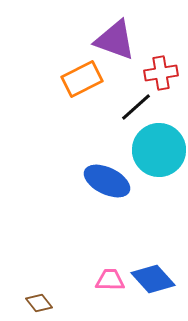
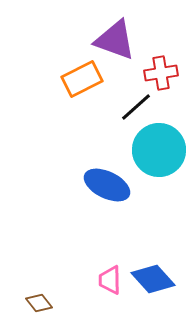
blue ellipse: moved 4 px down
pink trapezoid: rotated 92 degrees counterclockwise
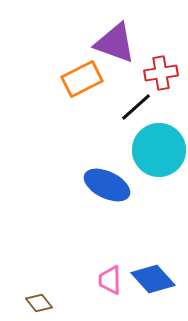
purple triangle: moved 3 px down
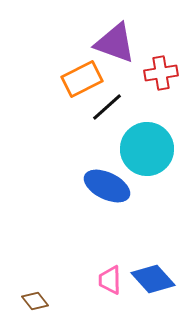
black line: moved 29 px left
cyan circle: moved 12 px left, 1 px up
blue ellipse: moved 1 px down
brown diamond: moved 4 px left, 2 px up
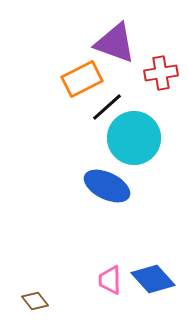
cyan circle: moved 13 px left, 11 px up
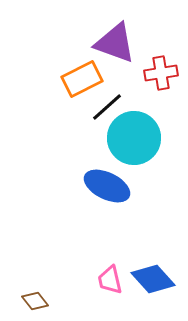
pink trapezoid: rotated 12 degrees counterclockwise
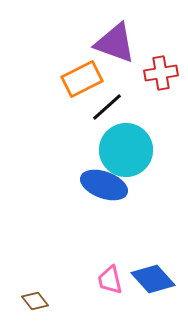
cyan circle: moved 8 px left, 12 px down
blue ellipse: moved 3 px left, 1 px up; rotated 6 degrees counterclockwise
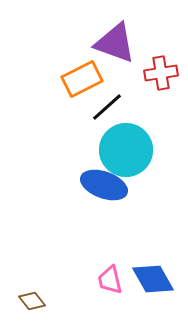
blue diamond: rotated 12 degrees clockwise
brown diamond: moved 3 px left
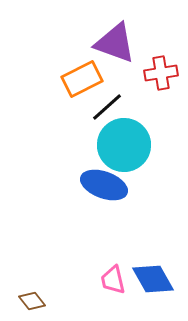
cyan circle: moved 2 px left, 5 px up
pink trapezoid: moved 3 px right
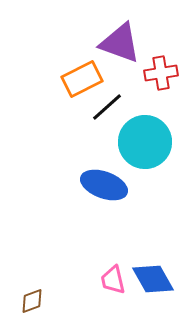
purple triangle: moved 5 px right
cyan circle: moved 21 px right, 3 px up
brown diamond: rotated 72 degrees counterclockwise
